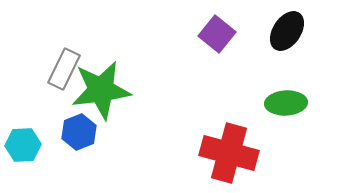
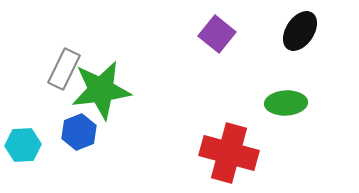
black ellipse: moved 13 px right
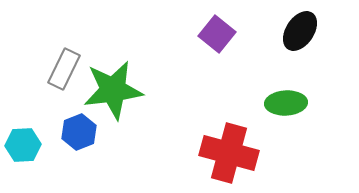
green star: moved 12 px right
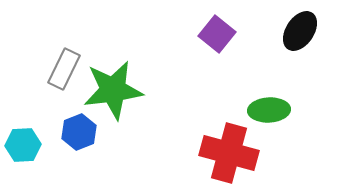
green ellipse: moved 17 px left, 7 px down
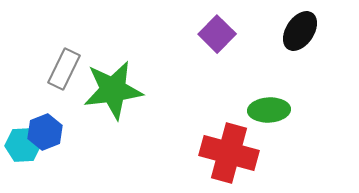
purple square: rotated 6 degrees clockwise
blue hexagon: moved 34 px left
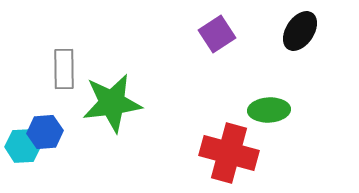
purple square: rotated 12 degrees clockwise
gray rectangle: rotated 27 degrees counterclockwise
green star: moved 1 px left, 13 px down
blue hexagon: rotated 16 degrees clockwise
cyan hexagon: moved 1 px down
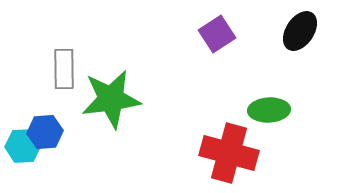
green star: moved 1 px left, 4 px up
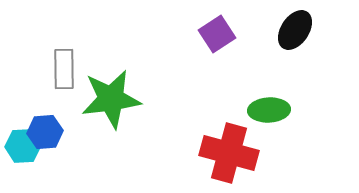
black ellipse: moved 5 px left, 1 px up
